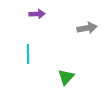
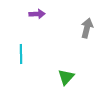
gray arrow: rotated 66 degrees counterclockwise
cyan line: moved 7 px left
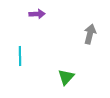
gray arrow: moved 3 px right, 6 px down
cyan line: moved 1 px left, 2 px down
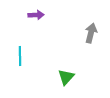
purple arrow: moved 1 px left, 1 px down
gray arrow: moved 1 px right, 1 px up
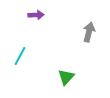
gray arrow: moved 2 px left, 1 px up
cyan line: rotated 30 degrees clockwise
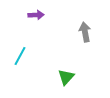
gray arrow: moved 4 px left; rotated 24 degrees counterclockwise
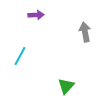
green triangle: moved 9 px down
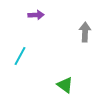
gray arrow: rotated 12 degrees clockwise
green triangle: moved 1 px left, 1 px up; rotated 36 degrees counterclockwise
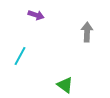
purple arrow: rotated 21 degrees clockwise
gray arrow: moved 2 px right
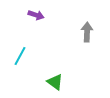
green triangle: moved 10 px left, 3 px up
